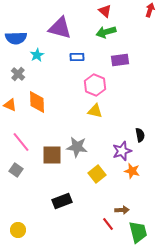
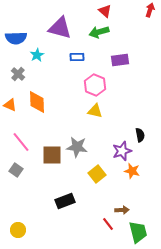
green arrow: moved 7 px left
black rectangle: moved 3 px right
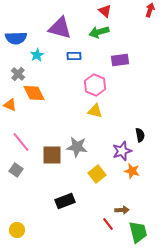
blue rectangle: moved 3 px left, 1 px up
orange diamond: moved 3 px left, 9 px up; rotated 25 degrees counterclockwise
yellow circle: moved 1 px left
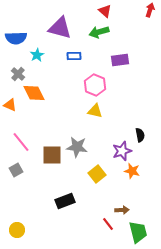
gray square: rotated 24 degrees clockwise
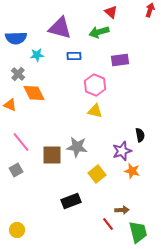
red triangle: moved 6 px right, 1 px down
cyan star: rotated 24 degrees clockwise
black rectangle: moved 6 px right
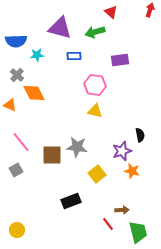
green arrow: moved 4 px left
blue semicircle: moved 3 px down
gray cross: moved 1 px left, 1 px down
pink hexagon: rotated 15 degrees counterclockwise
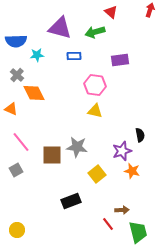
orange triangle: moved 1 px right, 4 px down
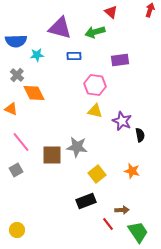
purple star: moved 30 px up; rotated 30 degrees counterclockwise
black rectangle: moved 15 px right
green trapezoid: rotated 20 degrees counterclockwise
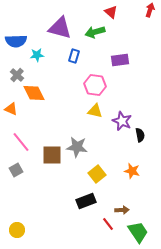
blue rectangle: rotated 72 degrees counterclockwise
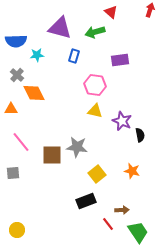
orange triangle: rotated 24 degrees counterclockwise
gray square: moved 3 px left, 3 px down; rotated 24 degrees clockwise
